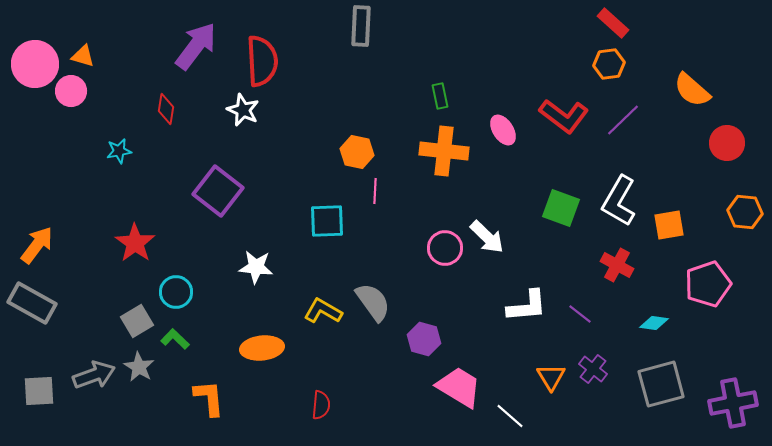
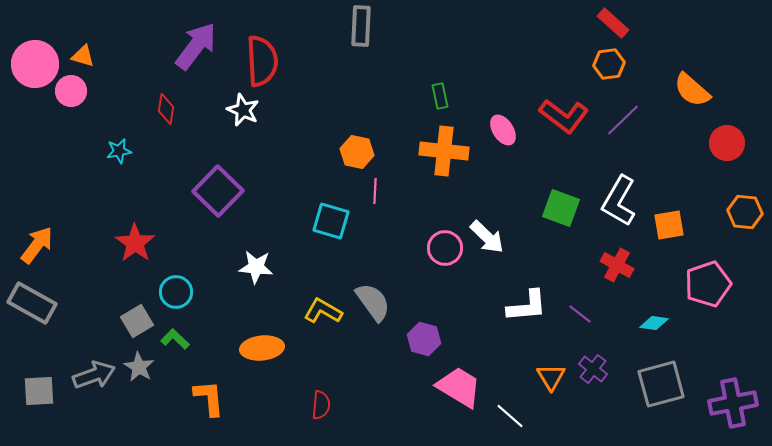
purple square at (218, 191): rotated 6 degrees clockwise
cyan square at (327, 221): moved 4 px right; rotated 18 degrees clockwise
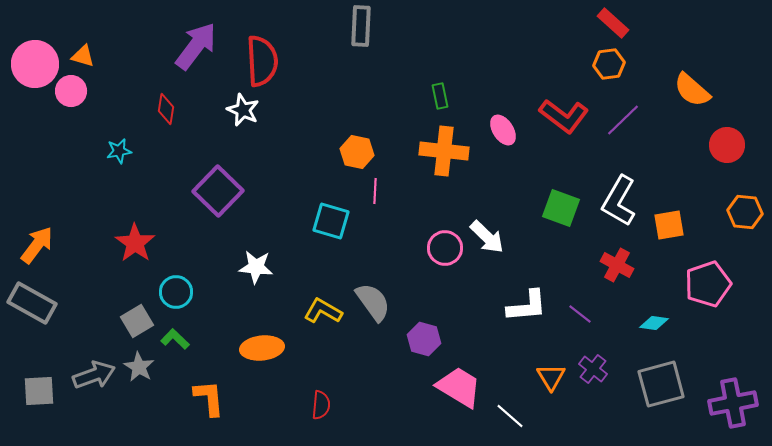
red circle at (727, 143): moved 2 px down
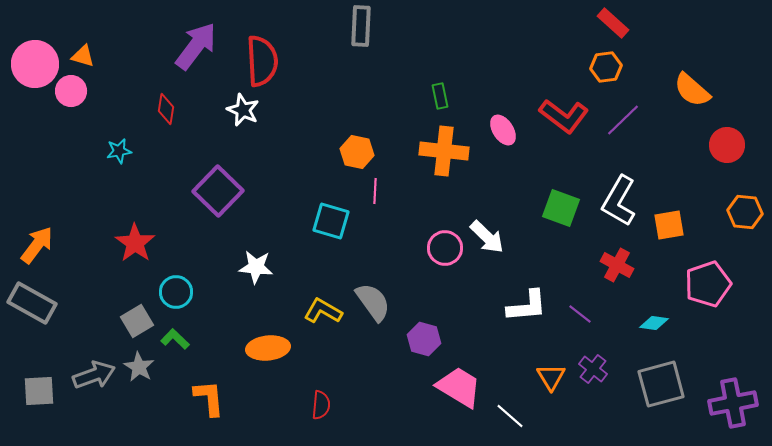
orange hexagon at (609, 64): moved 3 px left, 3 px down
orange ellipse at (262, 348): moved 6 px right
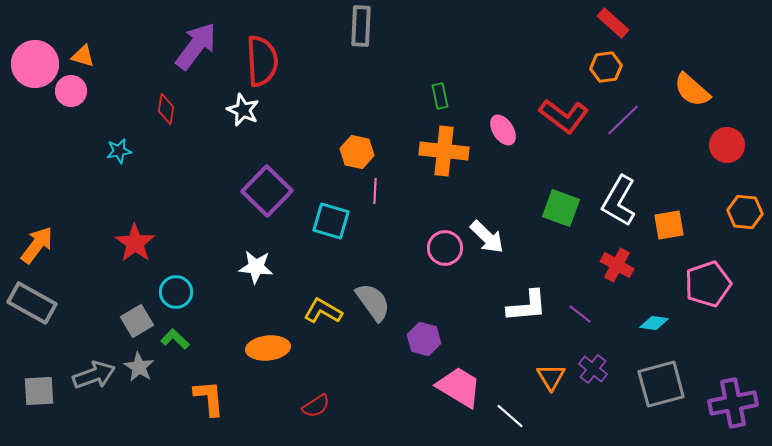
purple square at (218, 191): moved 49 px right
red semicircle at (321, 405): moved 5 px left, 1 px down; rotated 52 degrees clockwise
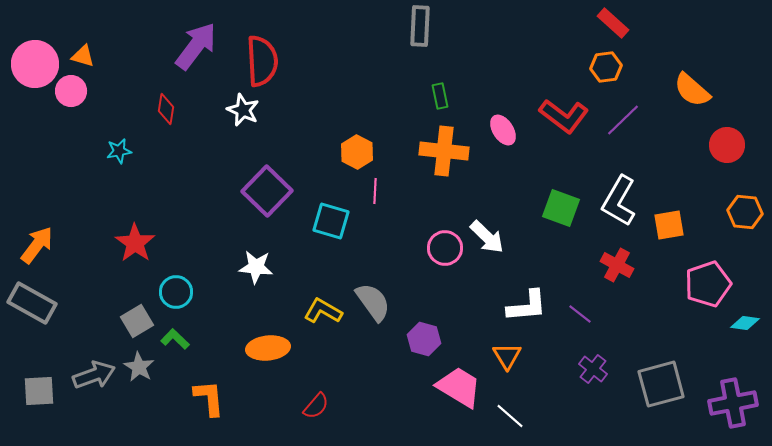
gray rectangle at (361, 26): moved 59 px right
orange hexagon at (357, 152): rotated 16 degrees clockwise
cyan diamond at (654, 323): moved 91 px right
orange triangle at (551, 377): moved 44 px left, 21 px up
red semicircle at (316, 406): rotated 16 degrees counterclockwise
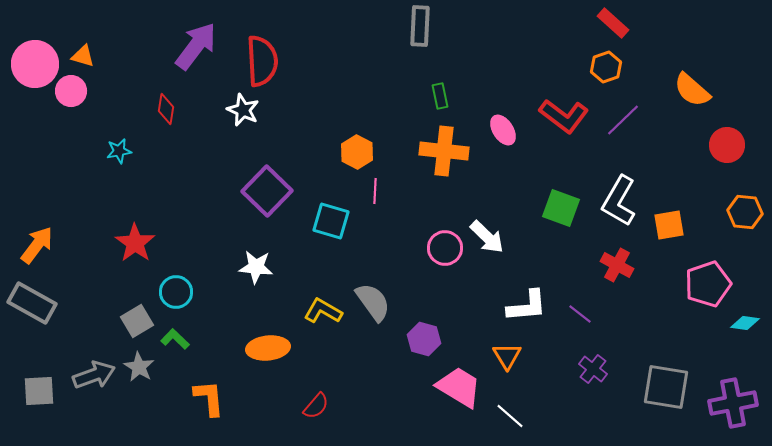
orange hexagon at (606, 67): rotated 12 degrees counterclockwise
gray square at (661, 384): moved 5 px right, 3 px down; rotated 24 degrees clockwise
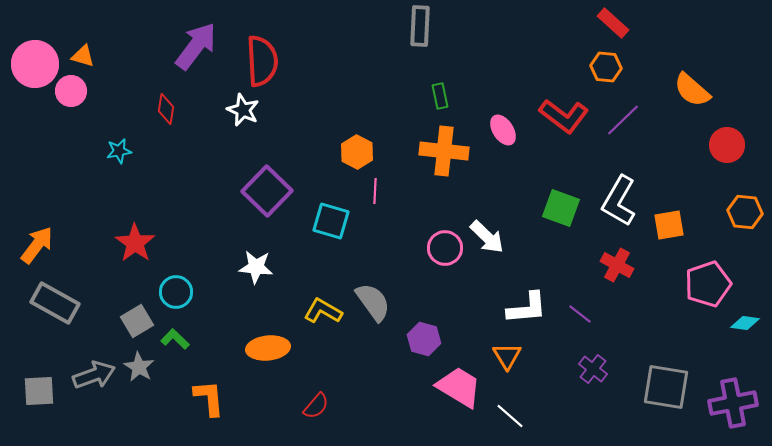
orange hexagon at (606, 67): rotated 24 degrees clockwise
gray rectangle at (32, 303): moved 23 px right
white L-shape at (527, 306): moved 2 px down
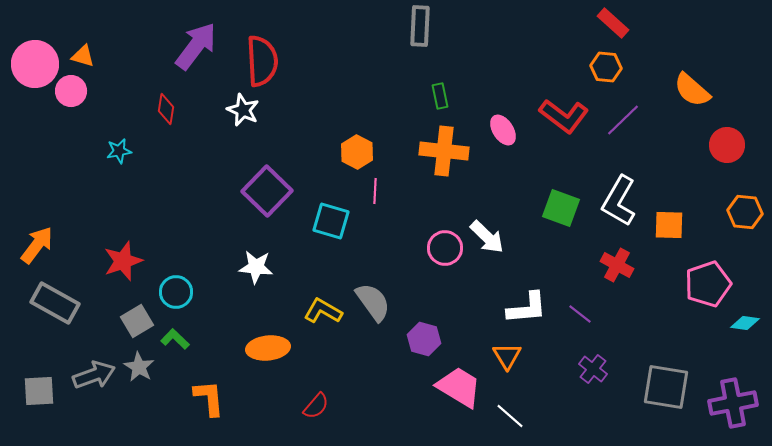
orange square at (669, 225): rotated 12 degrees clockwise
red star at (135, 243): moved 12 px left, 18 px down; rotated 18 degrees clockwise
